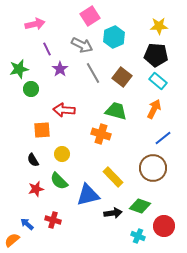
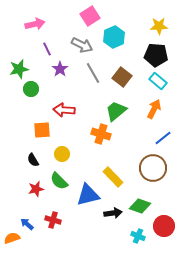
green trapezoid: rotated 55 degrees counterclockwise
orange semicircle: moved 2 px up; rotated 21 degrees clockwise
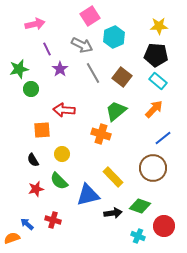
orange arrow: rotated 18 degrees clockwise
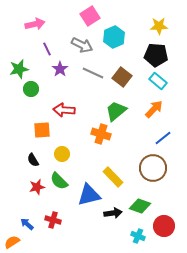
gray line: rotated 35 degrees counterclockwise
red star: moved 1 px right, 2 px up
blue triangle: moved 1 px right
orange semicircle: moved 4 px down; rotated 14 degrees counterclockwise
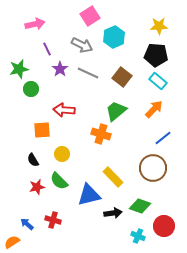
gray line: moved 5 px left
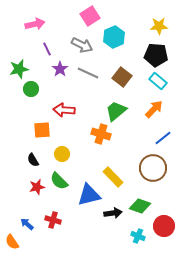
orange semicircle: rotated 91 degrees counterclockwise
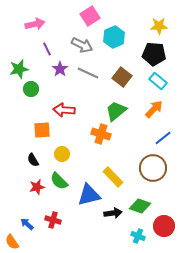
black pentagon: moved 2 px left, 1 px up
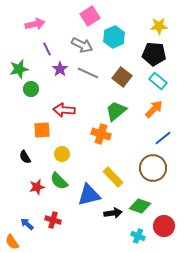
black semicircle: moved 8 px left, 3 px up
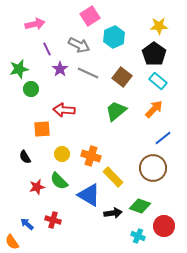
gray arrow: moved 3 px left
black pentagon: rotated 30 degrees clockwise
orange square: moved 1 px up
orange cross: moved 10 px left, 22 px down
blue triangle: rotated 45 degrees clockwise
